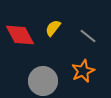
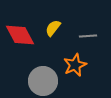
gray line: rotated 42 degrees counterclockwise
orange star: moved 8 px left, 6 px up
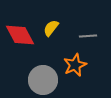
yellow semicircle: moved 2 px left
gray circle: moved 1 px up
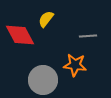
yellow semicircle: moved 5 px left, 9 px up
orange star: rotated 30 degrees clockwise
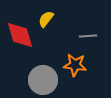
red diamond: rotated 12 degrees clockwise
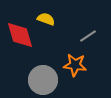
yellow semicircle: rotated 72 degrees clockwise
gray line: rotated 30 degrees counterclockwise
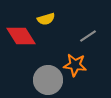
yellow semicircle: rotated 144 degrees clockwise
red diamond: moved 1 px right, 1 px down; rotated 16 degrees counterclockwise
gray circle: moved 5 px right
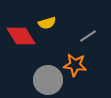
yellow semicircle: moved 1 px right, 4 px down
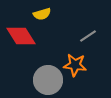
yellow semicircle: moved 5 px left, 9 px up
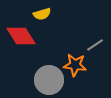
gray line: moved 7 px right, 9 px down
gray circle: moved 1 px right
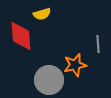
red diamond: rotated 28 degrees clockwise
gray line: moved 3 px right, 1 px up; rotated 60 degrees counterclockwise
orange star: rotated 20 degrees counterclockwise
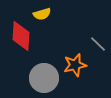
red diamond: rotated 8 degrees clockwise
gray line: rotated 42 degrees counterclockwise
gray circle: moved 5 px left, 2 px up
